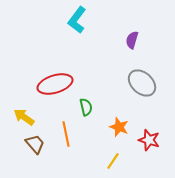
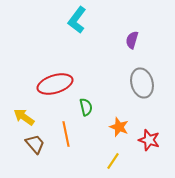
gray ellipse: rotated 32 degrees clockwise
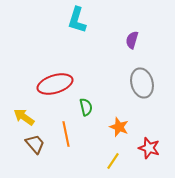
cyan L-shape: rotated 20 degrees counterclockwise
red star: moved 8 px down
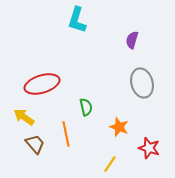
red ellipse: moved 13 px left
yellow line: moved 3 px left, 3 px down
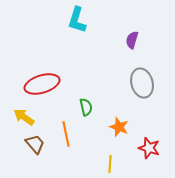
yellow line: rotated 30 degrees counterclockwise
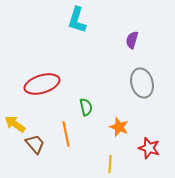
yellow arrow: moved 9 px left, 7 px down
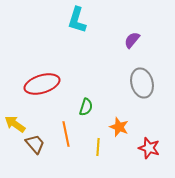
purple semicircle: rotated 24 degrees clockwise
green semicircle: rotated 30 degrees clockwise
yellow line: moved 12 px left, 17 px up
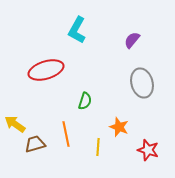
cyan L-shape: moved 10 px down; rotated 12 degrees clockwise
red ellipse: moved 4 px right, 14 px up
green semicircle: moved 1 px left, 6 px up
brown trapezoid: rotated 65 degrees counterclockwise
red star: moved 1 px left, 2 px down
